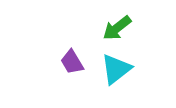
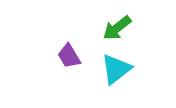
purple trapezoid: moved 3 px left, 6 px up
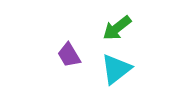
purple trapezoid: moved 1 px up
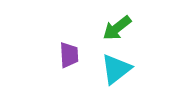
purple trapezoid: rotated 152 degrees counterclockwise
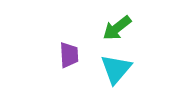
cyan triangle: rotated 12 degrees counterclockwise
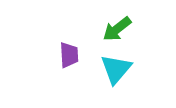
green arrow: moved 1 px down
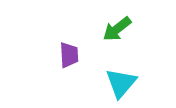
cyan triangle: moved 5 px right, 14 px down
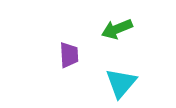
green arrow: rotated 16 degrees clockwise
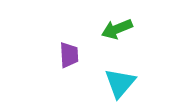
cyan triangle: moved 1 px left
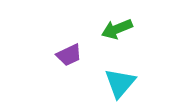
purple trapezoid: rotated 68 degrees clockwise
